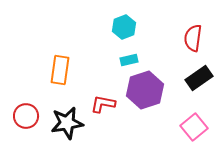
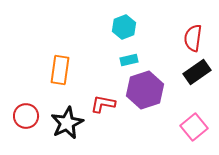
black rectangle: moved 2 px left, 6 px up
black star: rotated 16 degrees counterclockwise
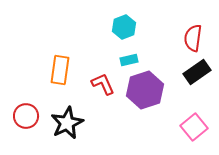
red L-shape: moved 20 px up; rotated 55 degrees clockwise
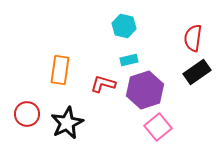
cyan hexagon: moved 1 px up; rotated 25 degrees counterclockwise
red L-shape: rotated 50 degrees counterclockwise
red circle: moved 1 px right, 2 px up
pink square: moved 36 px left
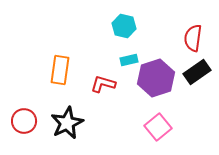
purple hexagon: moved 11 px right, 12 px up
red circle: moved 3 px left, 7 px down
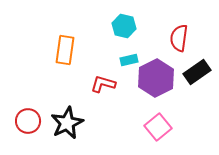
red semicircle: moved 14 px left
orange rectangle: moved 5 px right, 20 px up
purple hexagon: rotated 9 degrees counterclockwise
red circle: moved 4 px right
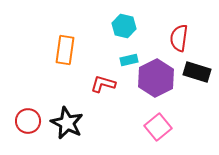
black rectangle: rotated 52 degrees clockwise
black star: rotated 20 degrees counterclockwise
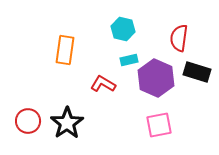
cyan hexagon: moved 1 px left, 3 px down
purple hexagon: rotated 9 degrees counterclockwise
red L-shape: rotated 15 degrees clockwise
black star: rotated 12 degrees clockwise
pink square: moved 1 px right, 2 px up; rotated 28 degrees clockwise
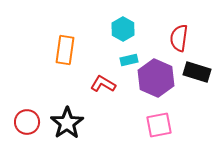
cyan hexagon: rotated 15 degrees clockwise
red circle: moved 1 px left, 1 px down
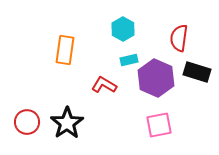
red L-shape: moved 1 px right, 1 px down
